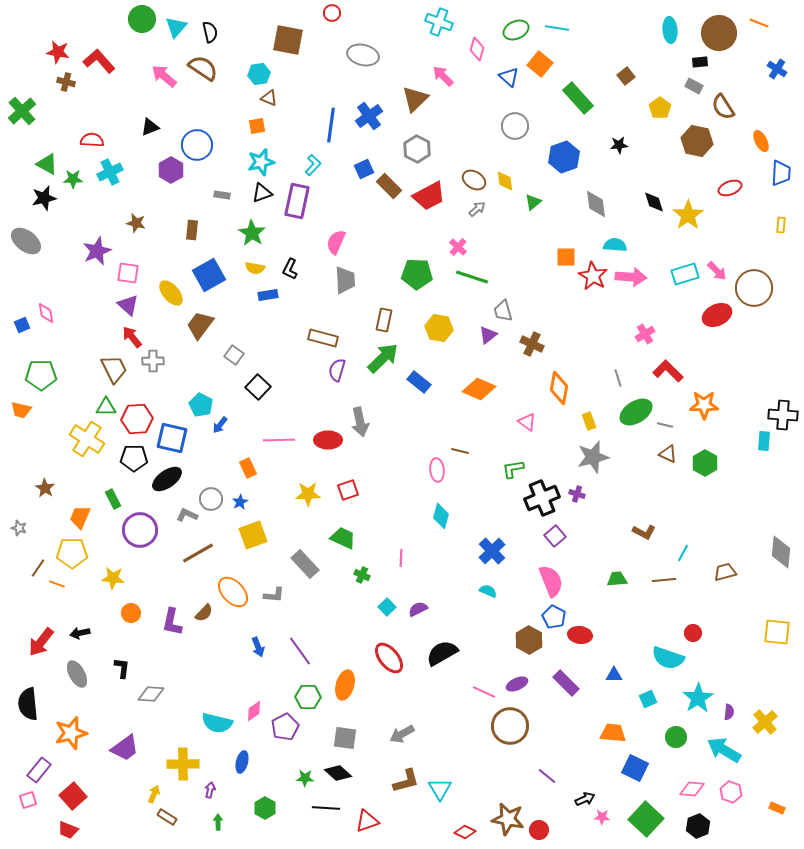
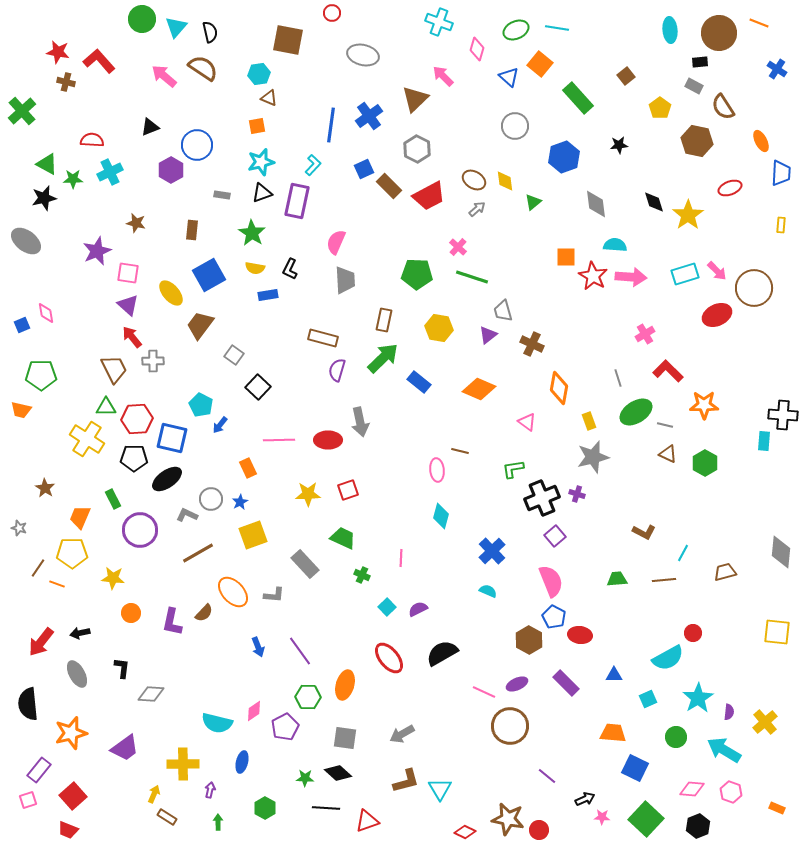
cyan semicircle at (668, 658): rotated 48 degrees counterclockwise
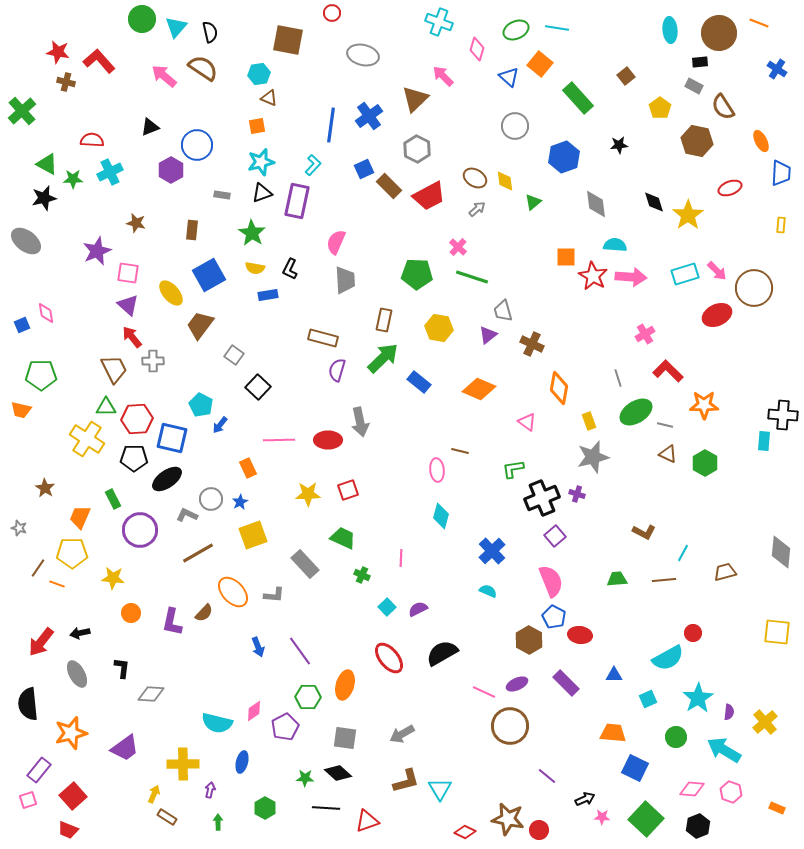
brown ellipse at (474, 180): moved 1 px right, 2 px up
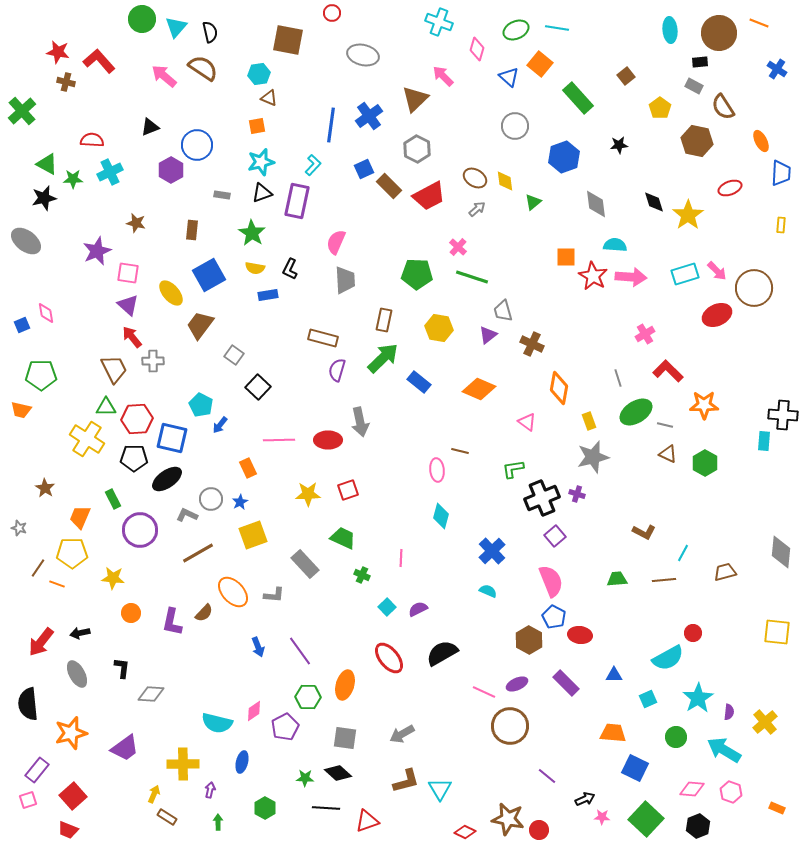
purple rectangle at (39, 770): moved 2 px left
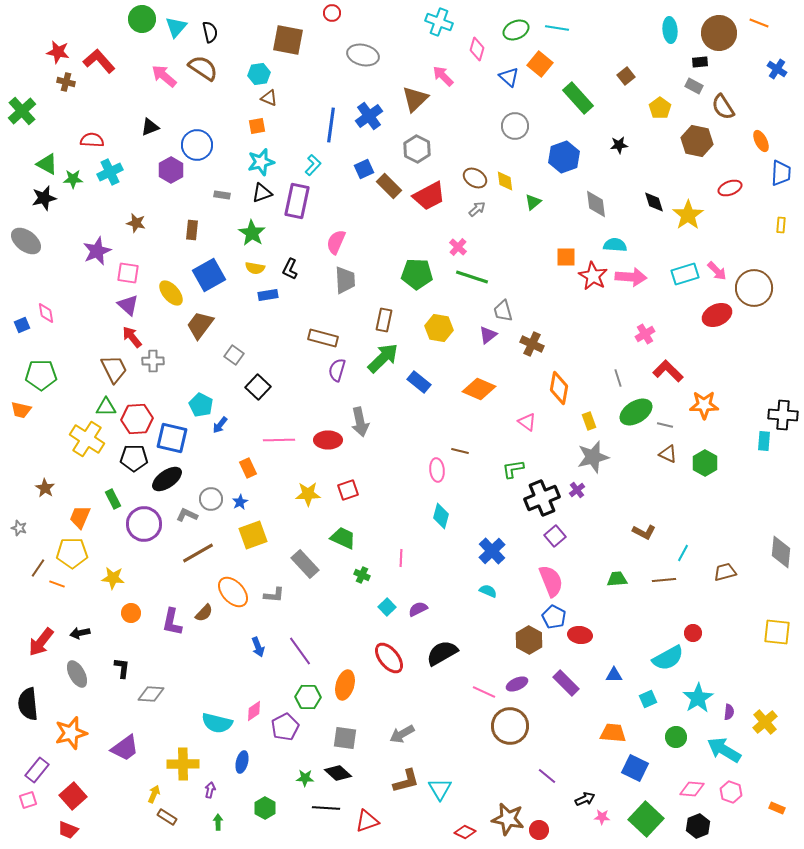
purple cross at (577, 494): moved 4 px up; rotated 35 degrees clockwise
purple circle at (140, 530): moved 4 px right, 6 px up
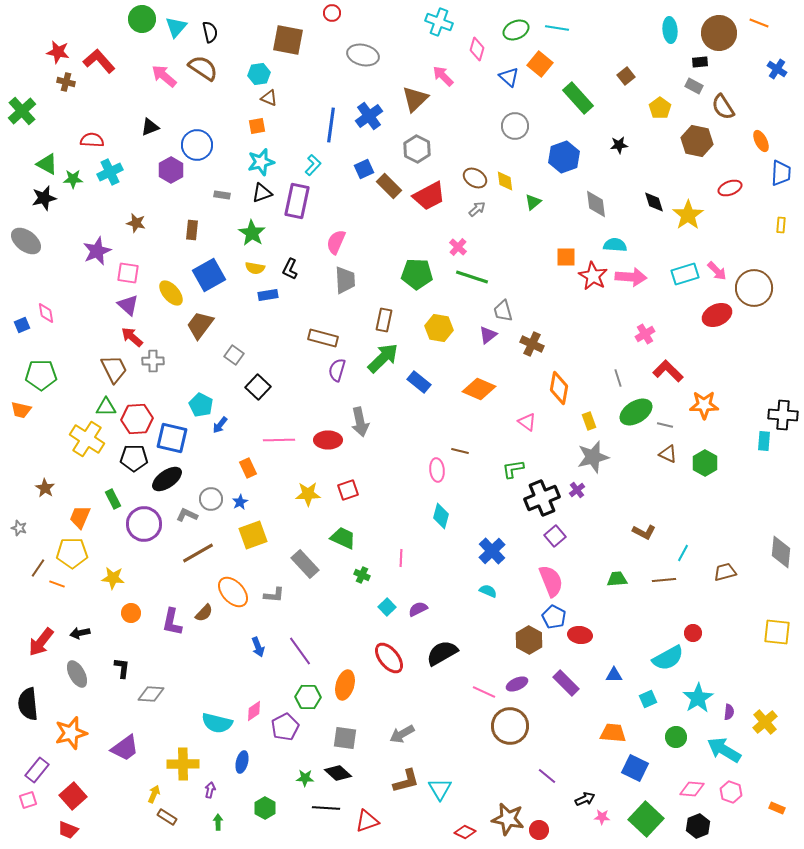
red arrow at (132, 337): rotated 10 degrees counterclockwise
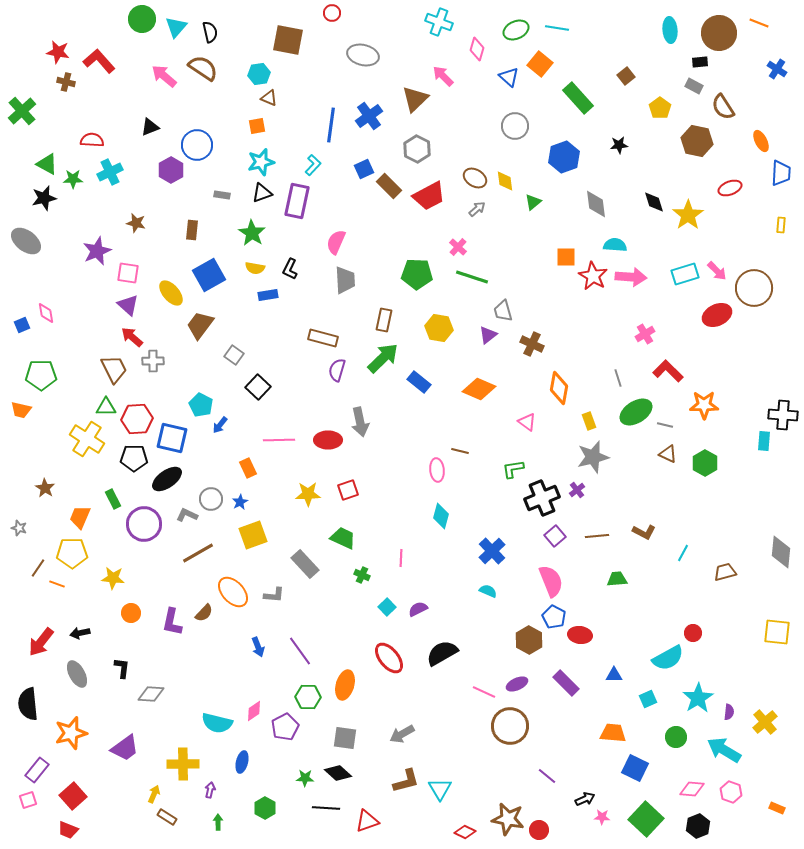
brown line at (664, 580): moved 67 px left, 44 px up
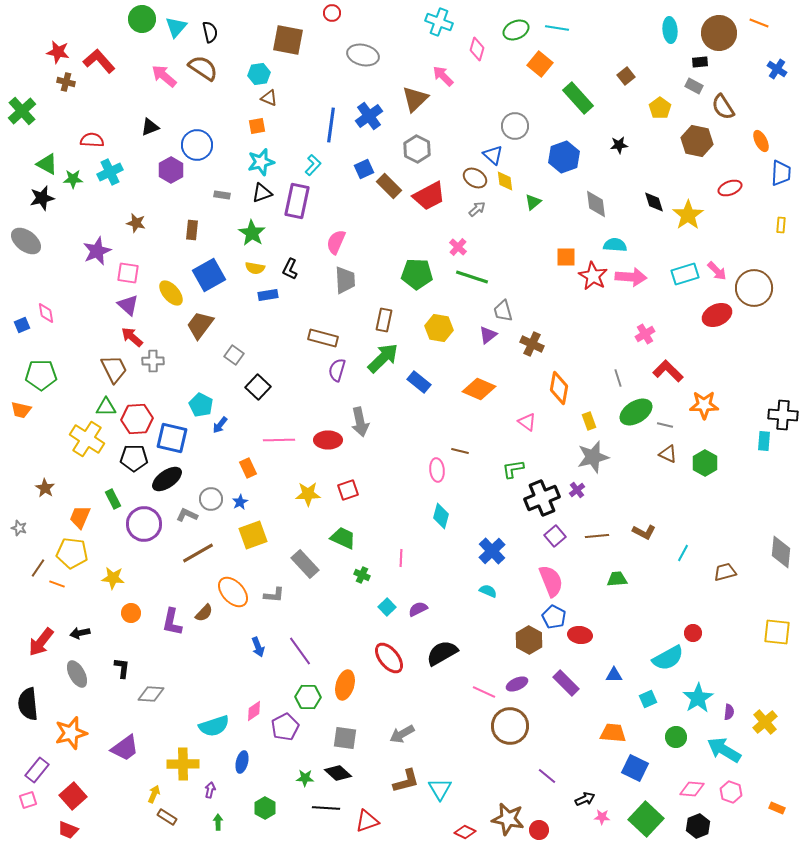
blue triangle at (509, 77): moved 16 px left, 78 px down
black star at (44, 198): moved 2 px left
yellow pentagon at (72, 553): rotated 8 degrees clockwise
cyan semicircle at (217, 723): moved 3 px left, 3 px down; rotated 32 degrees counterclockwise
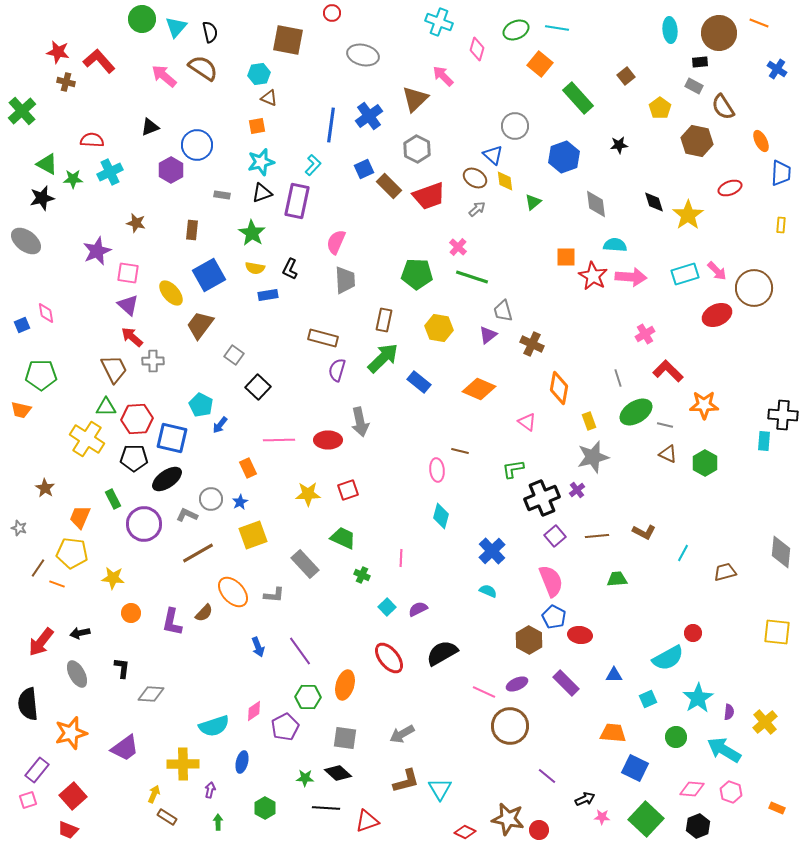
red trapezoid at (429, 196): rotated 8 degrees clockwise
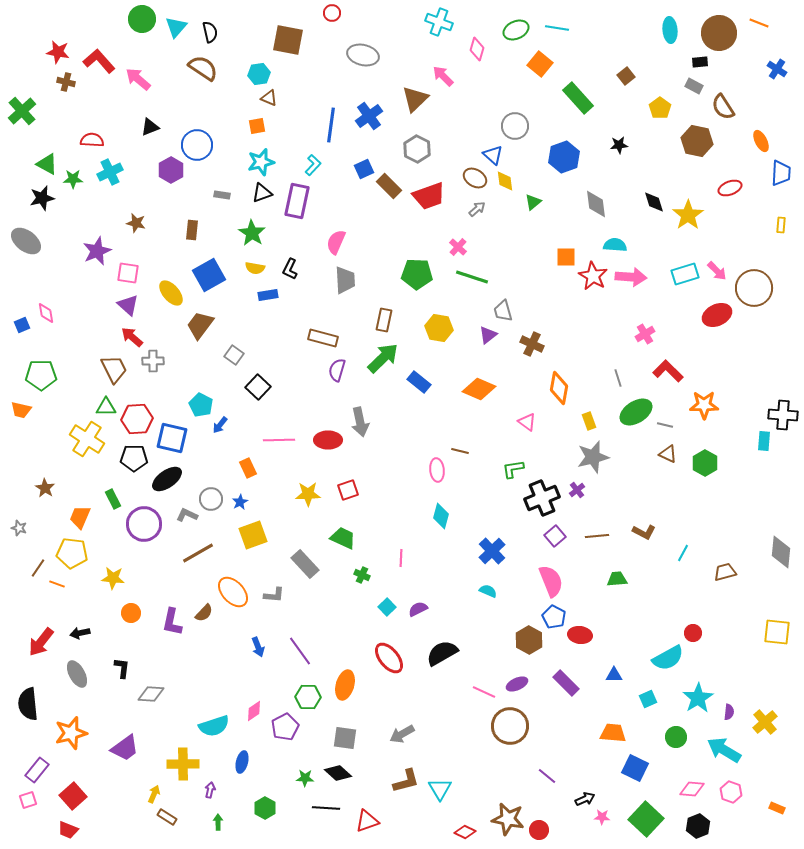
pink arrow at (164, 76): moved 26 px left, 3 px down
